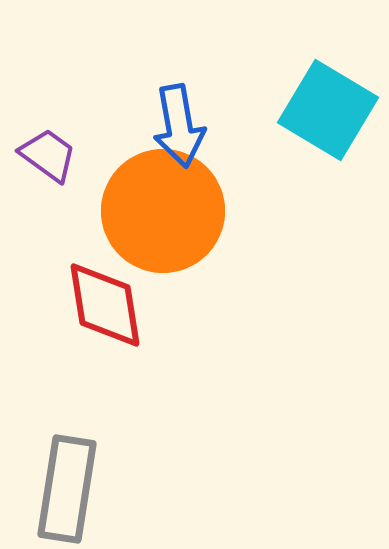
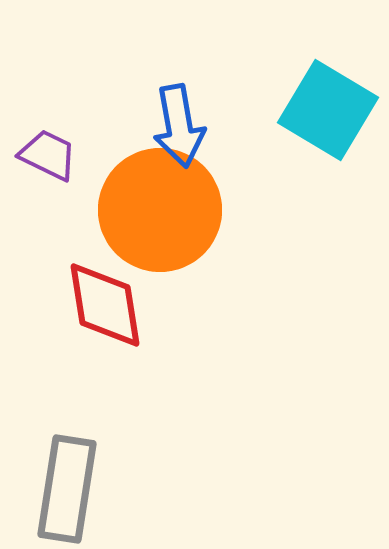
purple trapezoid: rotated 10 degrees counterclockwise
orange circle: moved 3 px left, 1 px up
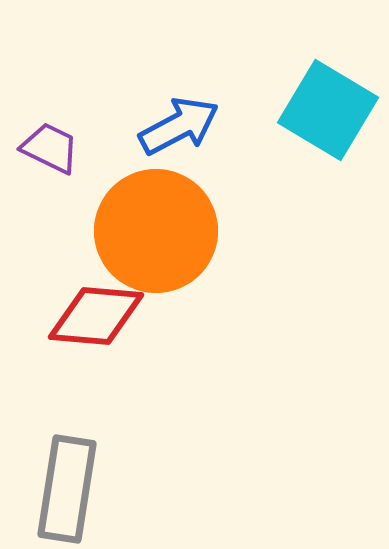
blue arrow: rotated 108 degrees counterclockwise
purple trapezoid: moved 2 px right, 7 px up
orange circle: moved 4 px left, 21 px down
red diamond: moved 9 px left, 11 px down; rotated 76 degrees counterclockwise
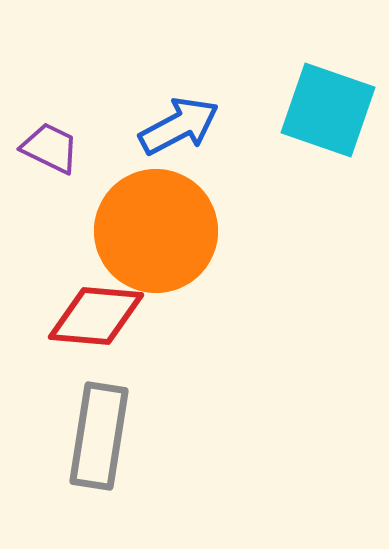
cyan square: rotated 12 degrees counterclockwise
gray rectangle: moved 32 px right, 53 px up
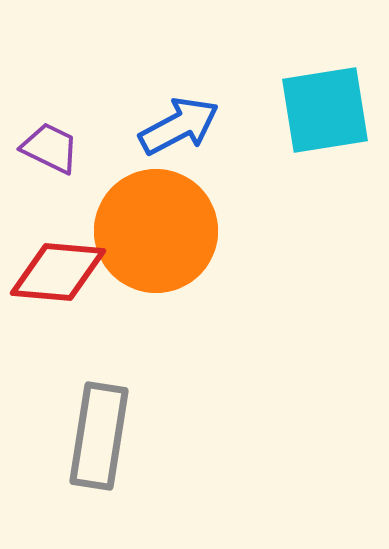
cyan square: moved 3 px left; rotated 28 degrees counterclockwise
red diamond: moved 38 px left, 44 px up
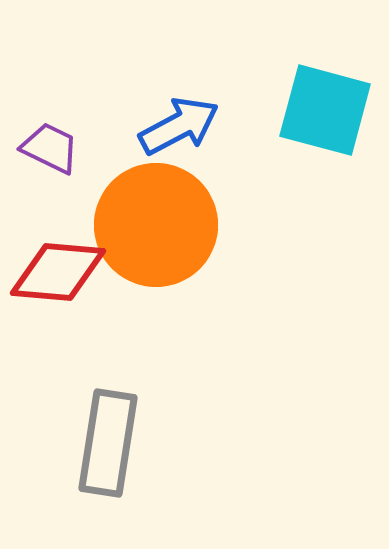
cyan square: rotated 24 degrees clockwise
orange circle: moved 6 px up
gray rectangle: moved 9 px right, 7 px down
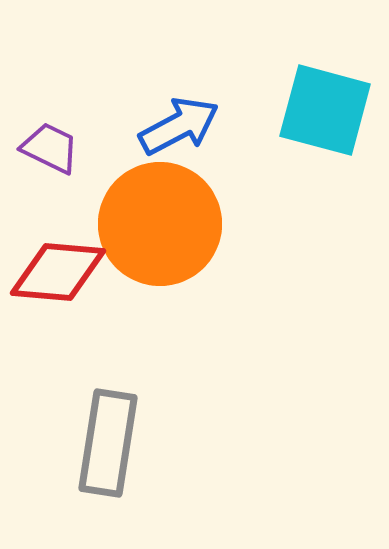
orange circle: moved 4 px right, 1 px up
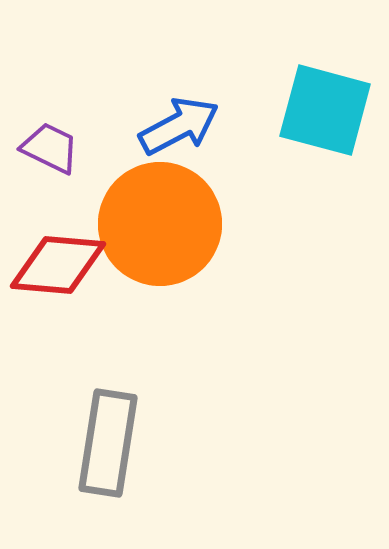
red diamond: moved 7 px up
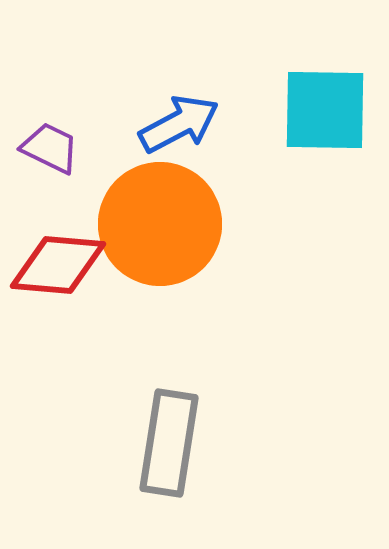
cyan square: rotated 14 degrees counterclockwise
blue arrow: moved 2 px up
gray rectangle: moved 61 px right
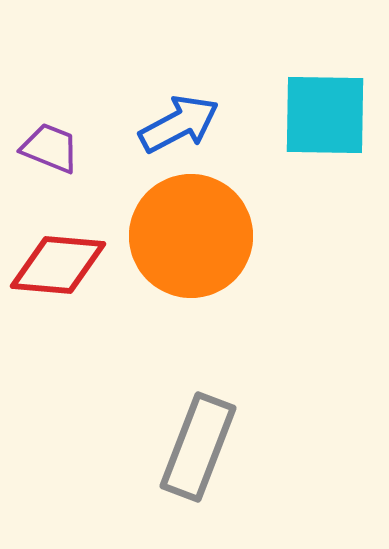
cyan square: moved 5 px down
purple trapezoid: rotated 4 degrees counterclockwise
orange circle: moved 31 px right, 12 px down
gray rectangle: moved 29 px right, 4 px down; rotated 12 degrees clockwise
